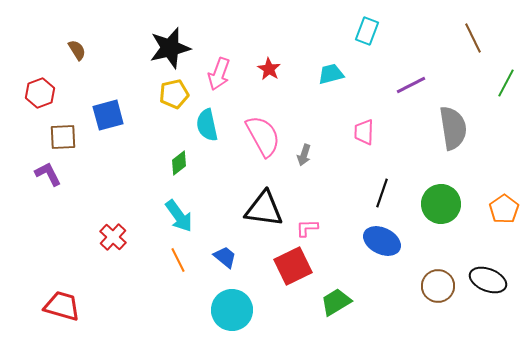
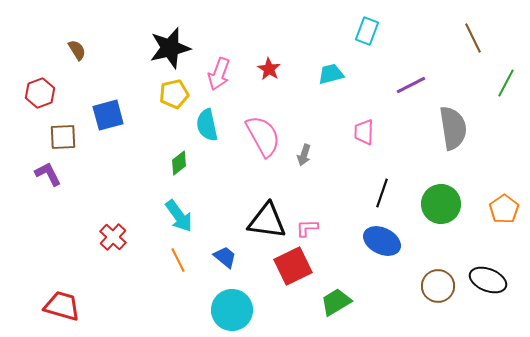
black triangle: moved 3 px right, 12 px down
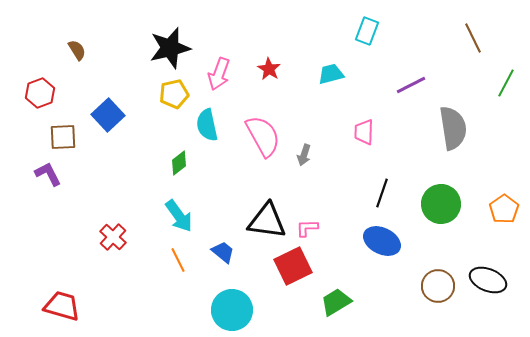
blue square: rotated 28 degrees counterclockwise
blue trapezoid: moved 2 px left, 5 px up
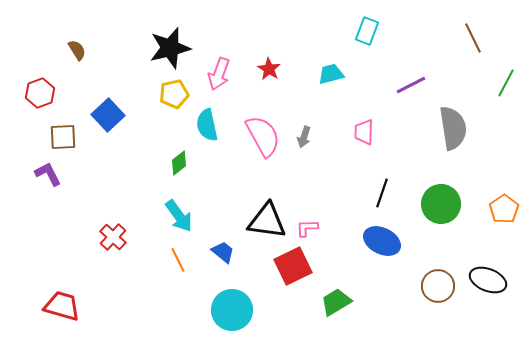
gray arrow: moved 18 px up
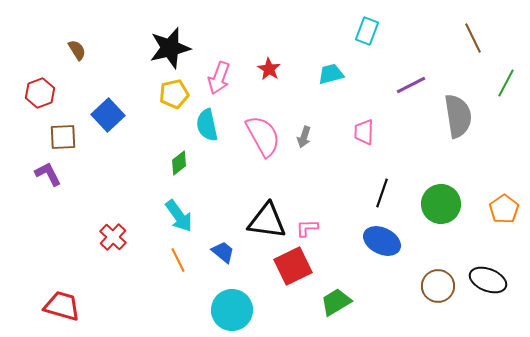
pink arrow: moved 4 px down
gray semicircle: moved 5 px right, 12 px up
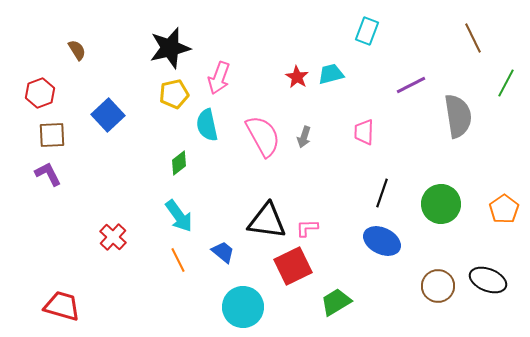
red star: moved 28 px right, 8 px down
brown square: moved 11 px left, 2 px up
cyan circle: moved 11 px right, 3 px up
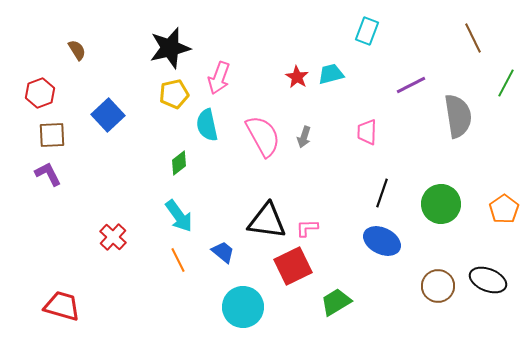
pink trapezoid: moved 3 px right
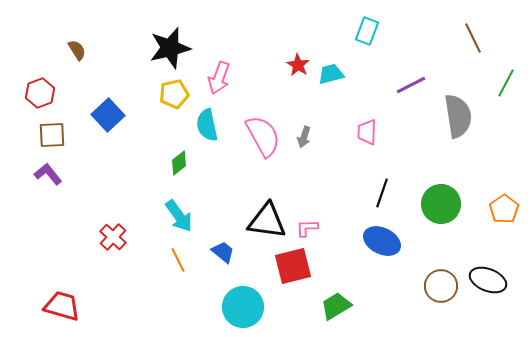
red star: moved 1 px right, 12 px up
purple L-shape: rotated 12 degrees counterclockwise
red square: rotated 12 degrees clockwise
brown circle: moved 3 px right
green trapezoid: moved 4 px down
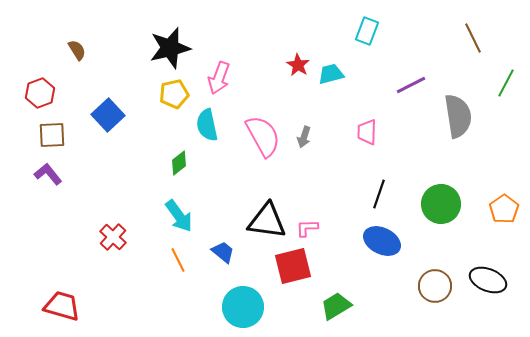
black line: moved 3 px left, 1 px down
brown circle: moved 6 px left
